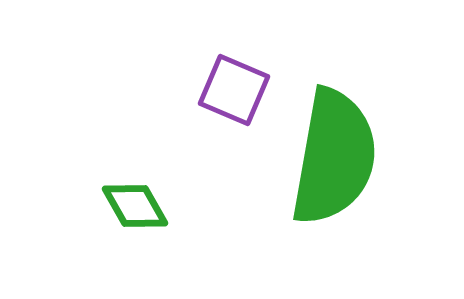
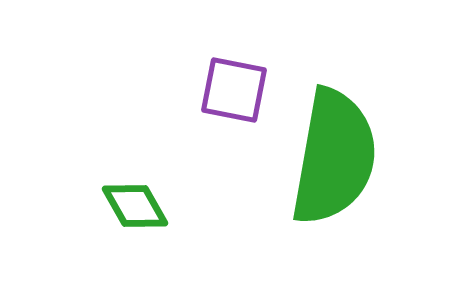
purple square: rotated 12 degrees counterclockwise
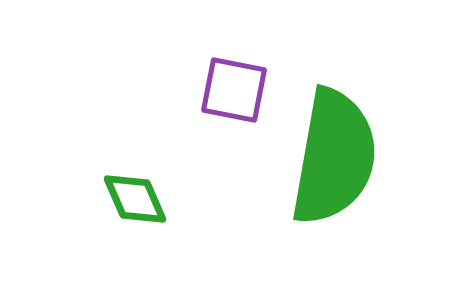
green diamond: moved 7 px up; rotated 6 degrees clockwise
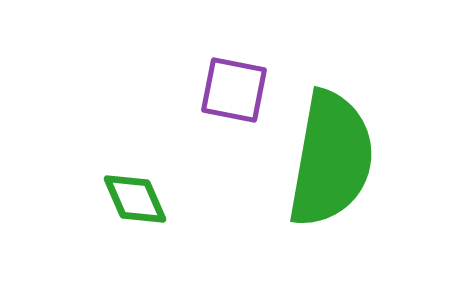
green semicircle: moved 3 px left, 2 px down
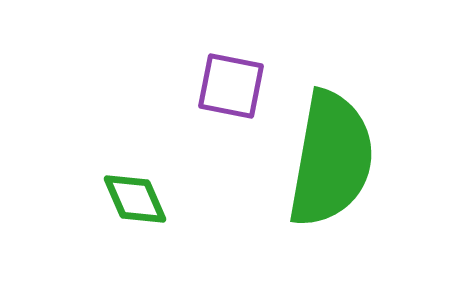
purple square: moved 3 px left, 4 px up
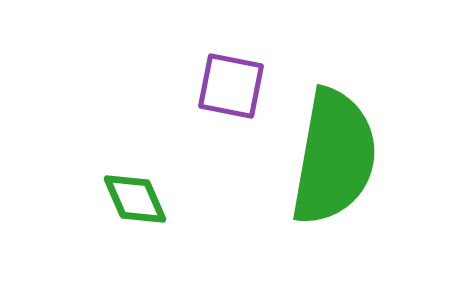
green semicircle: moved 3 px right, 2 px up
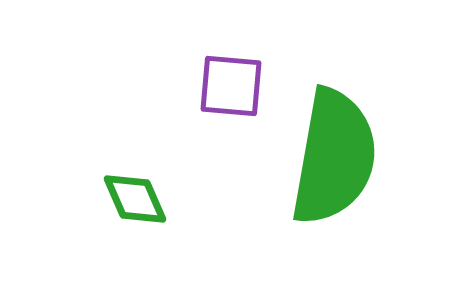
purple square: rotated 6 degrees counterclockwise
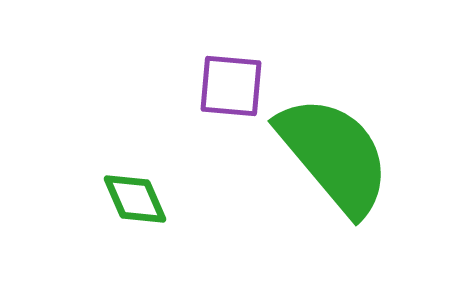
green semicircle: moved 2 px up; rotated 50 degrees counterclockwise
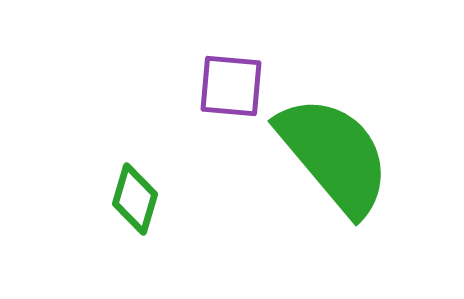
green diamond: rotated 40 degrees clockwise
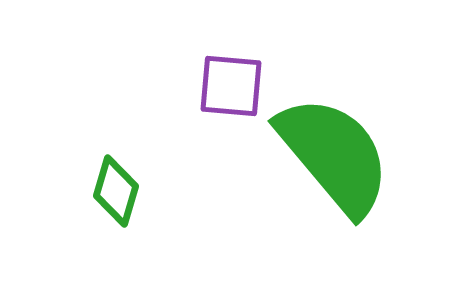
green diamond: moved 19 px left, 8 px up
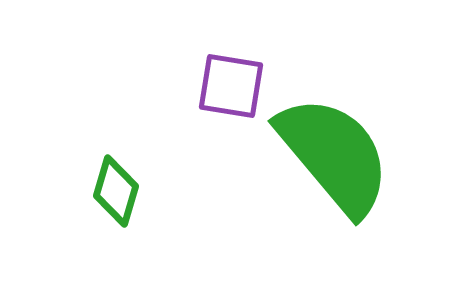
purple square: rotated 4 degrees clockwise
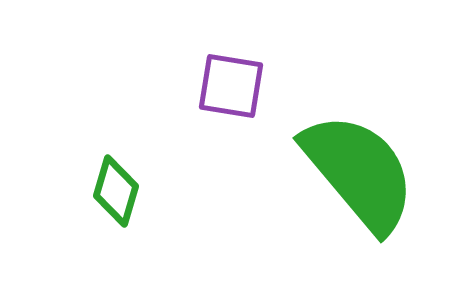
green semicircle: moved 25 px right, 17 px down
